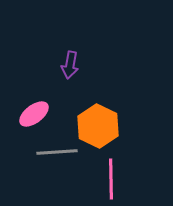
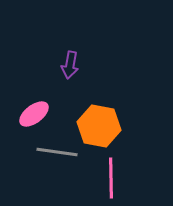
orange hexagon: moved 1 px right; rotated 15 degrees counterclockwise
gray line: rotated 12 degrees clockwise
pink line: moved 1 px up
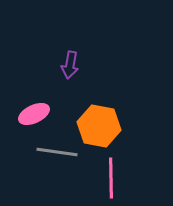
pink ellipse: rotated 12 degrees clockwise
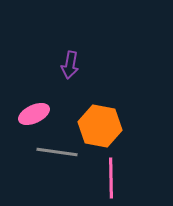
orange hexagon: moved 1 px right
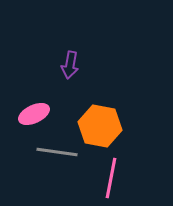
pink line: rotated 12 degrees clockwise
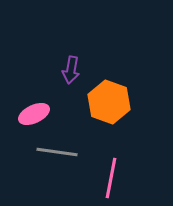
purple arrow: moved 1 px right, 5 px down
orange hexagon: moved 9 px right, 24 px up; rotated 9 degrees clockwise
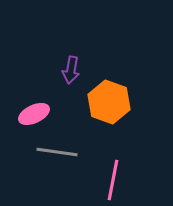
pink line: moved 2 px right, 2 px down
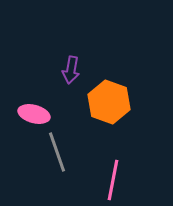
pink ellipse: rotated 40 degrees clockwise
gray line: rotated 63 degrees clockwise
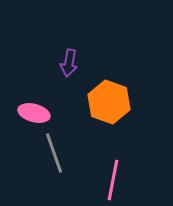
purple arrow: moved 2 px left, 7 px up
pink ellipse: moved 1 px up
gray line: moved 3 px left, 1 px down
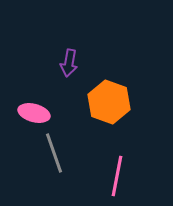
pink line: moved 4 px right, 4 px up
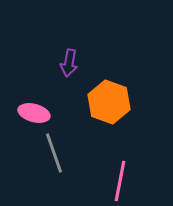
pink line: moved 3 px right, 5 px down
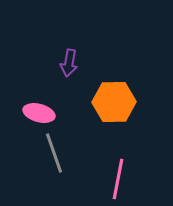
orange hexagon: moved 5 px right; rotated 21 degrees counterclockwise
pink ellipse: moved 5 px right
pink line: moved 2 px left, 2 px up
